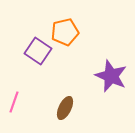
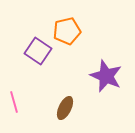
orange pentagon: moved 2 px right, 1 px up
purple star: moved 5 px left
pink line: rotated 35 degrees counterclockwise
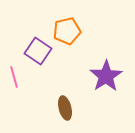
purple star: rotated 16 degrees clockwise
pink line: moved 25 px up
brown ellipse: rotated 40 degrees counterclockwise
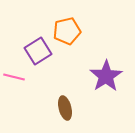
purple square: rotated 24 degrees clockwise
pink line: rotated 60 degrees counterclockwise
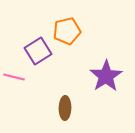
brown ellipse: rotated 15 degrees clockwise
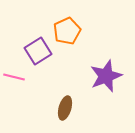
orange pentagon: rotated 12 degrees counterclockwise
purple star: rotated 12 degrees clockwise
brown ellipse: rotated 15 degrees clockwise
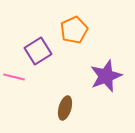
orange pentagon: moved 7 px right, 1 px up
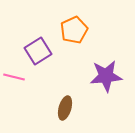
purple star: rotated 16 degrees clockwise
